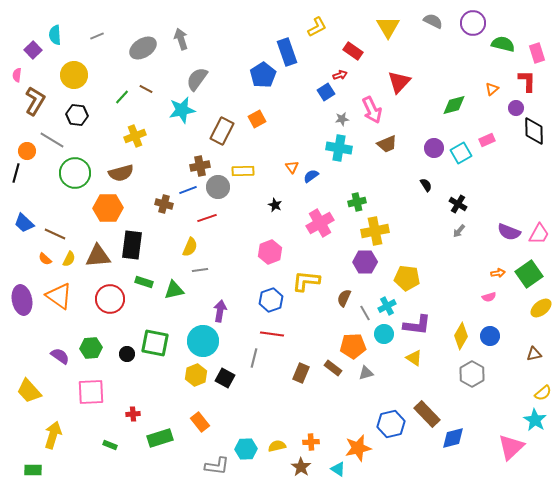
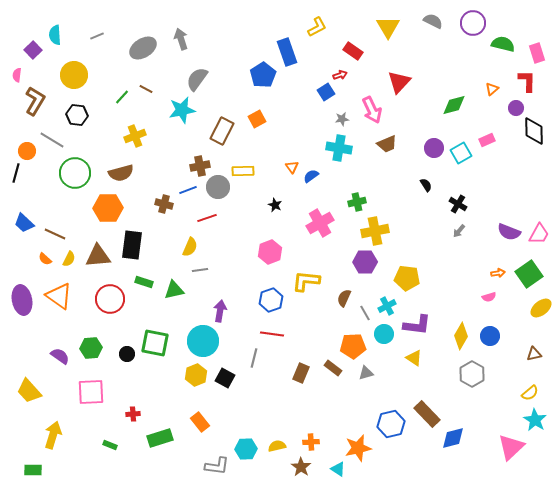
yellow semicircle at (543, 393): moved 13 px left
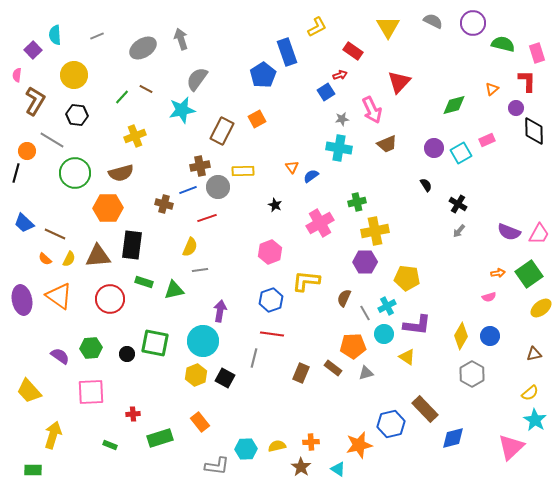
yellow triangle at (414, 358): moved 7 px left, 1 px up
brown rectangle at (427, 414): moved 2 px left, 5 px up
orange star at (358, 448): moved 1 px right, 3 px up
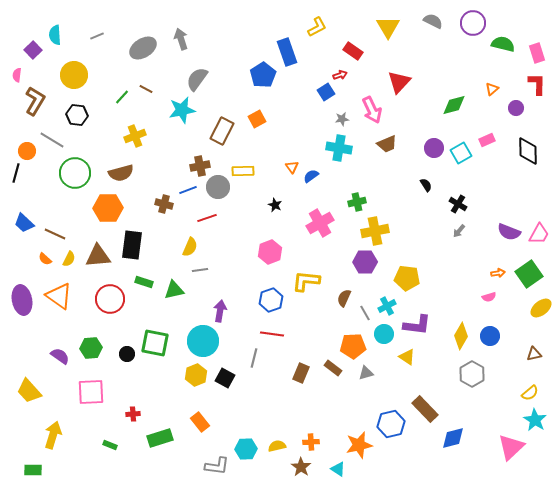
red L-shape at (527, 81): moved 10 px right, 3 px down
black diamond at (534, 131): moved 6 px left, 20 px down
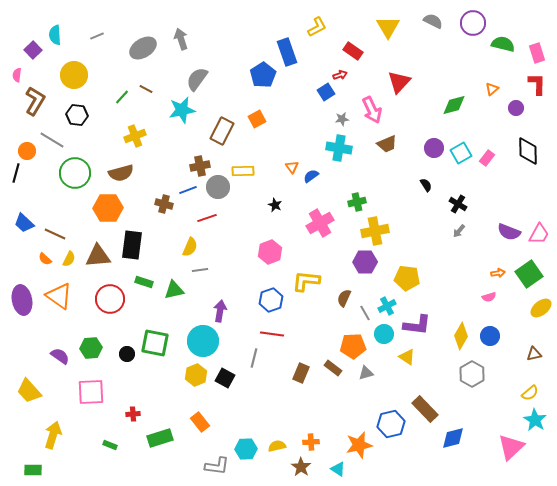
pink rectangle at (487, 140): moved 18 px down; rotated 28 degrees counterclockwise
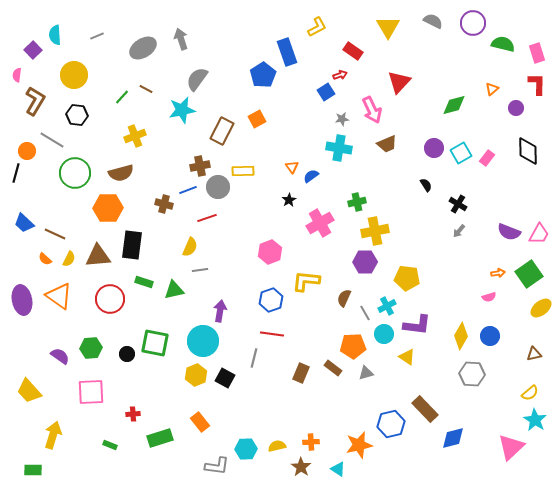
black star at (275, 205): moved 14 px right, 5 px up; rotated 16 degrees clockwise
gray hexagon at (472, 374): rotated 25 degrees counterclockwise
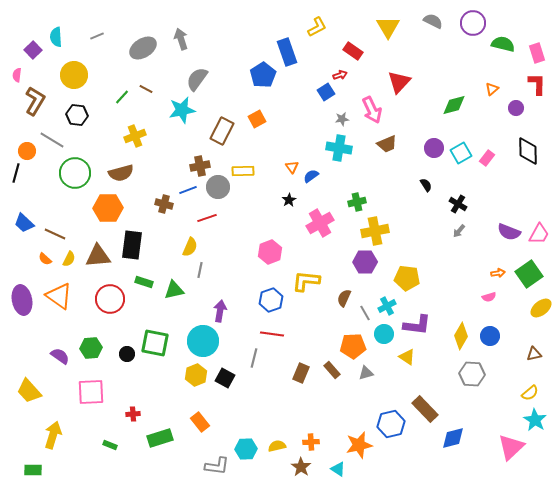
cyan semicircle at (55, 35): moved 1 px right, 2 px down
gray line at (200, 270): rotated 70 degrees counterclockwise
brown rectangle at (333, 368): moved 1 px left, 2 px down; rotated 12 degrees clockwise
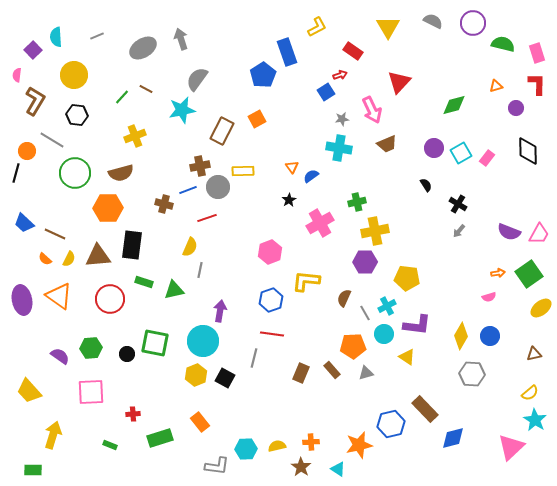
orange triangle at (492, 89): moved 4 px right, 3 px up; rotated 24 degrees clockwise
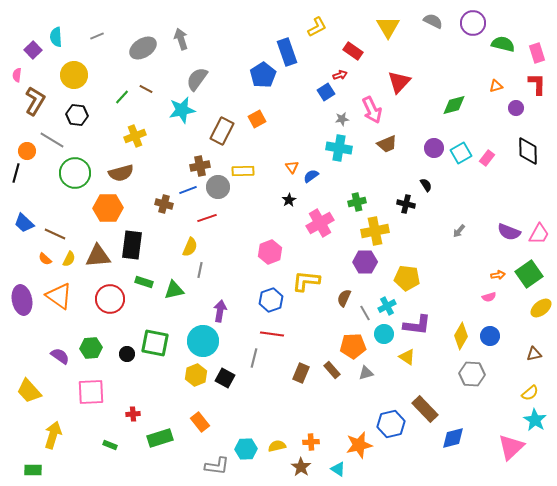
black cross at (458, 204): moved 52 px left; rotated 18 degrees counterclockwise
orange arrow at (498, 273): moved 2 px down
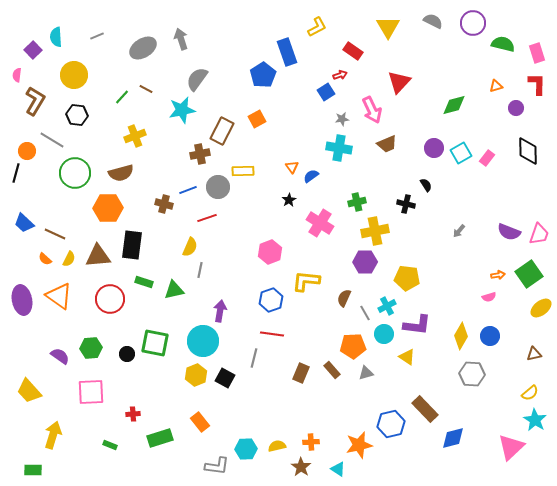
brown cross at (200, 166): moved 12 px up
pink cross at (320, 223): rotated 28 degrees counterclockwise
pink trapezoid at (539, 234): rotated 10 degrees counterclockwise
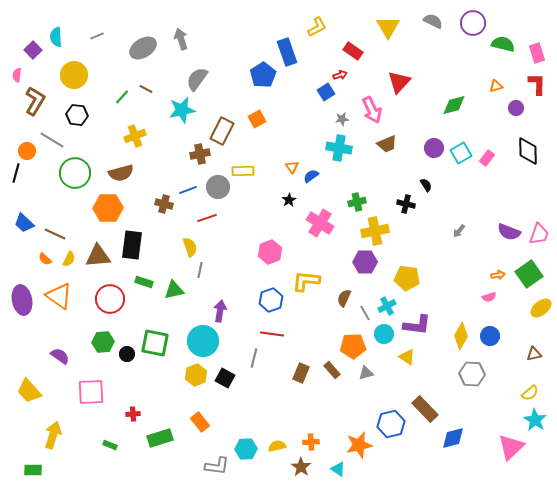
yellow semicircle at (190, 247): rotated 42 degrees counterclockwise
green hexagon at (91, 348): moved 12 px right, 6 px up
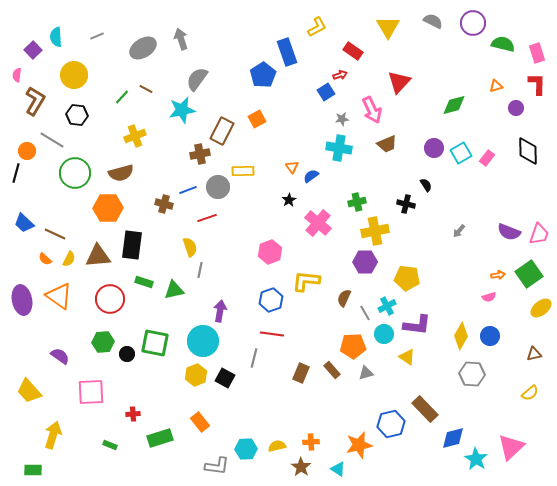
pink cross at (320, 223): moved 2 px left; rotated 8 degrees clockwise
cyan star at (535, 420): moved 59 px left, 39 px down
